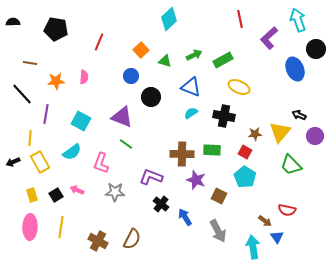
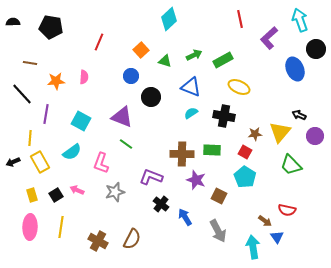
cyan arrow at (298, 20): moved 2 px right
black pentagon at (56, 29): moved 5 px left, 2 px up
gray star at (115, 192): rotated 18 degrees counterclockwise
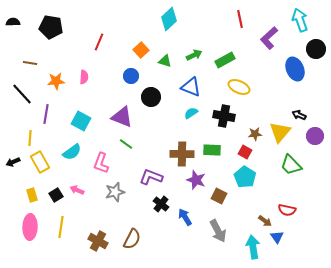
green rectangle at (223, 60): moved 2 px right
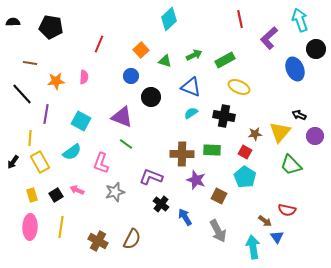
red line at (99, 42): moved 2 px down
black arrow at (13, 162): rotated 32 degrees counterclockwise
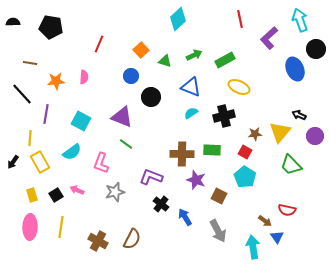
cyan diamond at (169, 19): moved 9 px right
black cross at (224, 116): rotated 25 degrees counterclockwise
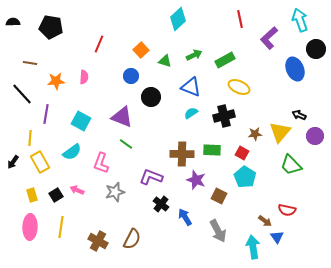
red square at (245, 152): moved 3 px left, 1 px down
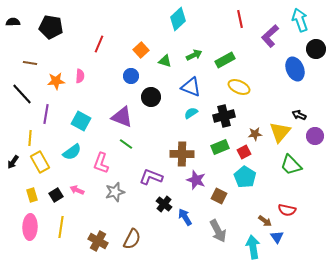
purple L-shape at (269, 38): moved 1 px right, 2 px up
pink semicircle at (84, 77): moved 4 px left, 1 px up
green rectangle at (212, 150): moved 8 px right, 3 px up; rotated 24 degrees counterclockwise
red square at (242, 153): moved 2 px right, 1 px up; rotated 32 degrees clockwise
black cross at (161, 204): moved 3 px right
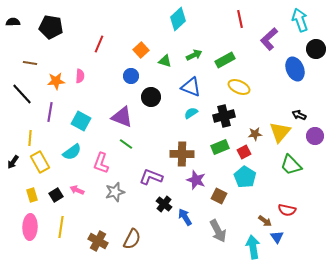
purple L-shape at (270, 36): moved 1 px left, 3 px down
purple line at (46, 114): moved 4 px right, 2 px up
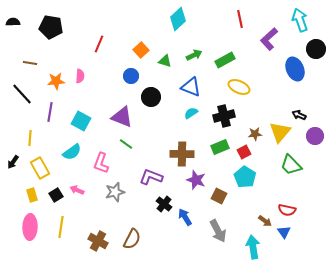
yellow rectangle at (40, 162): moved 6 px down
blue triangle at (277, 237): moved 7 px right, 5 px up
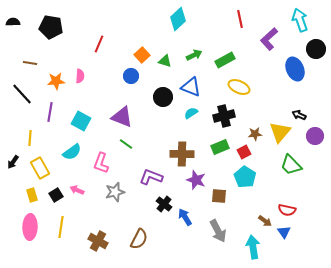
orange square at (141, 50): moved 1 px right, 5 px down
black circle at (151, 97): moved 12 px right
brown square at (219, 196): rotated 21 degrees counterclockwise
brown semicircle at (132, 239): moved 7 px right
